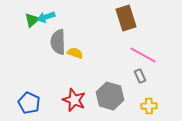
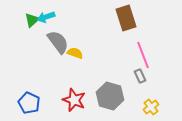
gray semicircle: rotated 145 degrees clockwise
pink line: rotated 40 degrees clockwise
yellow cross: moved 2 px right, 1 px down; rotated 35 degrees counterclockwise
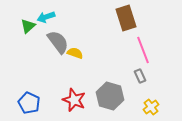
green triangle: moved 4 px left, 6 px down
pink line: moved 5 px up
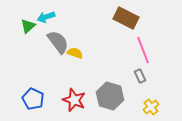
brown rectangle: rotated 45 degrees counterclockwise
blue pentagon: moved 4 px right, 4 px up
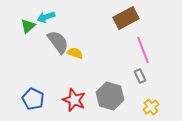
brown rectangle: rotated 55 degrees counterclockwise
